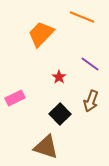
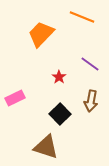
brown arrow: rotated 10 degrees counterclockwise
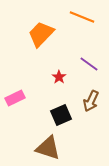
purple line: moved 1 px left
brown arrow: rotated 15 degrees clockwise
black square: moved 1 px right, 1 px down; rotated 20 degrees clockwise
brown triangle: moved 2 px right, 1 px down
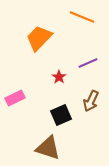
orange trapezoid: moved 2 px left, 4 px down
purple line: moved 1 px left, 1 px up; rotated 60 degrees counterclockwise
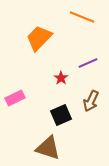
red star: moved 2 px right, 1 px down
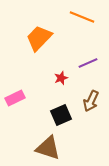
red star: rotated 16 degrees clockwise
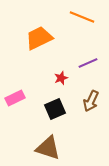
orange trapezoid: rotated 20 degrees clockwise
black square: moved 6 px left, 6 px up
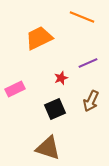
pink rectangle: moved 9 px up
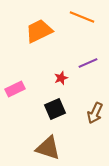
orange trapezoid: moved 7 px up
brown arrow: moved 4 px right, 12 px down
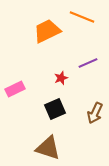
orange trapezoid: moved 8 px right
